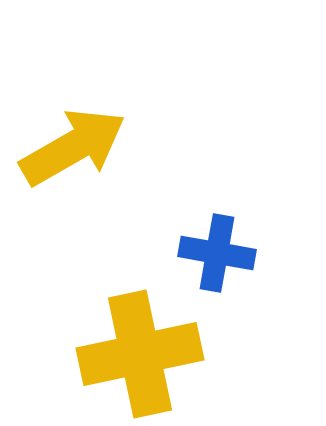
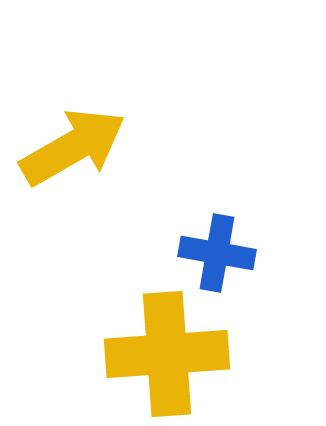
yellow cross: moved 27 px right; rotated 8 degrees clockwise
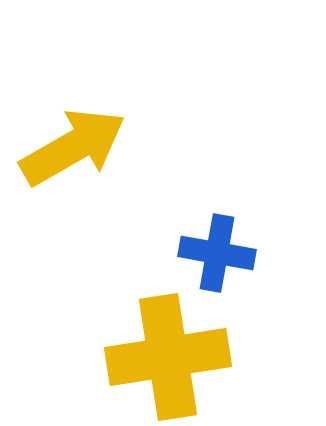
yellow cross: moved 1 px right, 3 px down; rotated 5 degrees counterclockwise
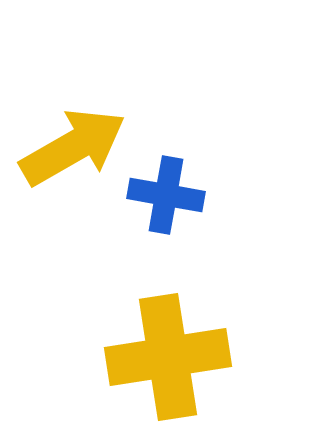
blue cross: moved 51 px left, 58 px up
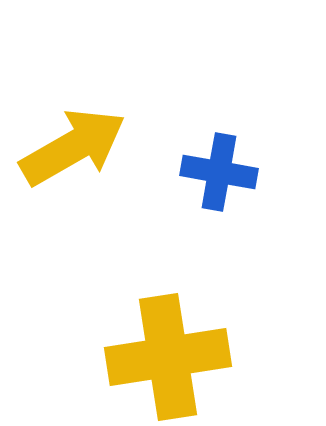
blue cross: moved 53 px right, 23 px up
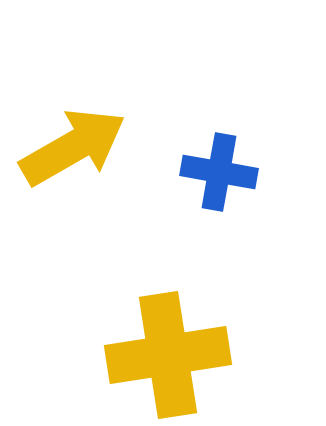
yellow cross: moved 2 px up
